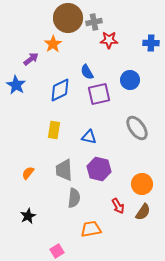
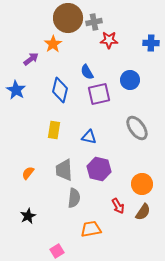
blue star: moved 5 px down
blue diamond: rotated 50 degrees counterclockwise
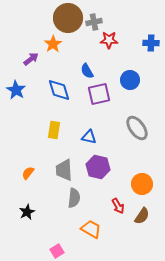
blue semicircle: moved 1 px up
blue diamond: moved 1 px left; rotated 30 degrees counterclockwise
purple hexagon: moved 1 px left, 2 px up
brown semicircle: moved 1 px left, 4 px down
black star: moved 1 px left, 4 px up
orange trapezoid: rotated 40 degrees clockwise
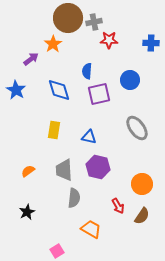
blue semicircle: rotated 35 degrees clockwise
orange semicircle: moved 2 px up; rotated 16 degrees clockwise
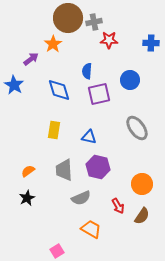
blue star: moved 2 px left, 5 px up
gray semicircle: moved 7 px right; rotated 60 degrees clockwise
black star: moved 14 px up
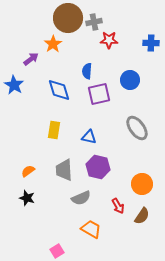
black star: rotated 28 degrees counterclockwise
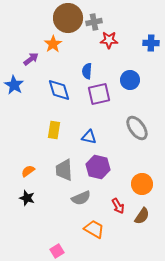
orange trapezoid: moved 3 px right
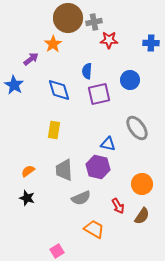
blue triangle: moved 19 px right, 7 px down
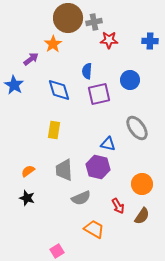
blue cross: moved 1 px left, 2 px up
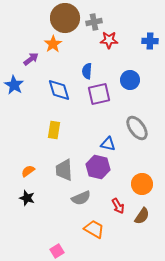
brown circle: moved 3 px left
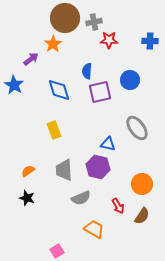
purple square: moved 1 px right, 2 px up
yellow rectangle: rotated 30 degrees counterclockwise
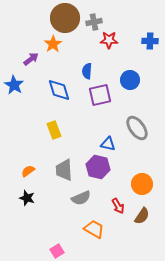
purple square: moved 3 px down
